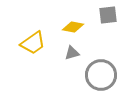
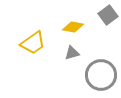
gray square: rotated 30 degrees counterclockwise
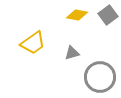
yellow diamond: moved 4 px right, 12 px up
gray circle: moved 1 px left, 2 px down
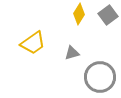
yellow diamond: moved 2 px right, 1 px up; rotated 70 degrees counterclockwise
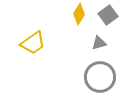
gray triangle: moved 27 px right, 10 px up
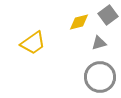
yellow diamond: moved 8 px down; rotated 45 degrees clockwise
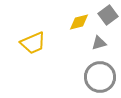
yellow trapezoid: rotated 12 degrees clockwise
